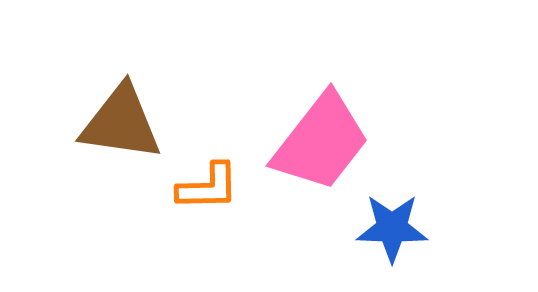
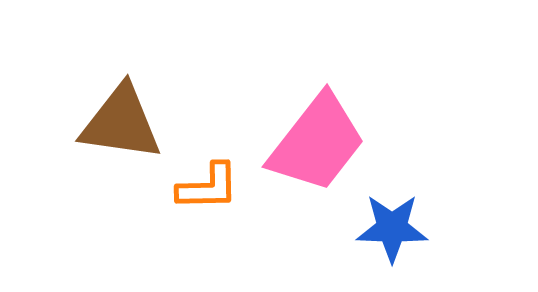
pink trapezoid: moved 4 px left, 1 px down
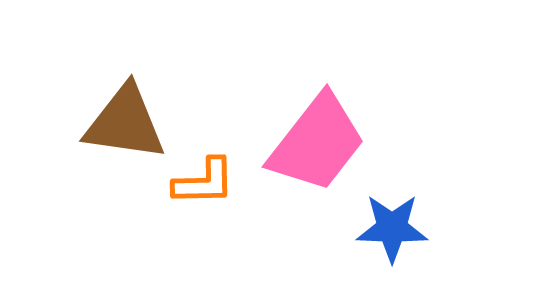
brown triangle: moved 4 px right
orange L-shape: moved 4 px left, 5 px up
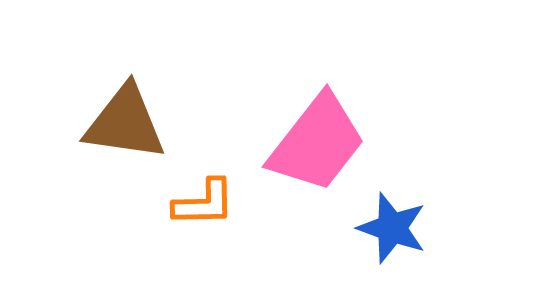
orange L-shape: moved 21 px down
blue star: rotated 18 degrees clockwise
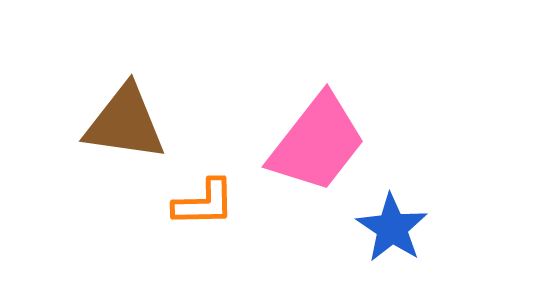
blue star: rotated 14 degrees clockwise
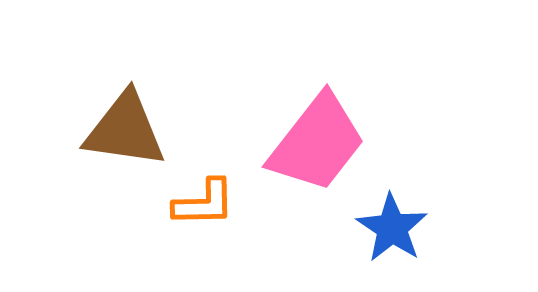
brown triangle: moved 7 px down
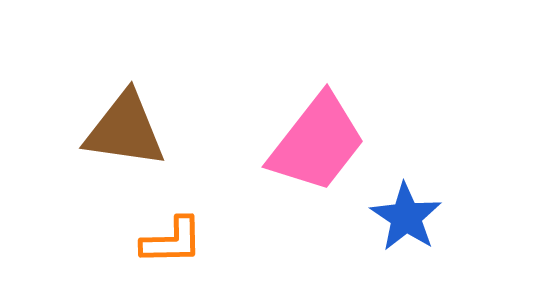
orange L-shape: moved 32 px left, 38 px down
blue star: moved 14 px right, 11 px up
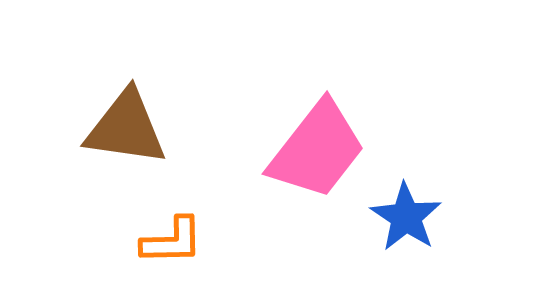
brown triangle: moved 1 px right, 2 px up
pink trapezoid: moved 7 px down
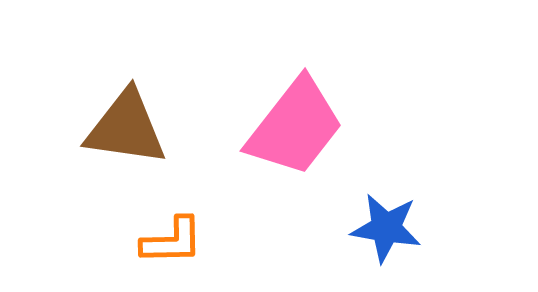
pink trapezoid: moved 22 px left, 23 px up
blue star: moved 20 px left, 11 px down; rotated 24 degrees counterclockwise
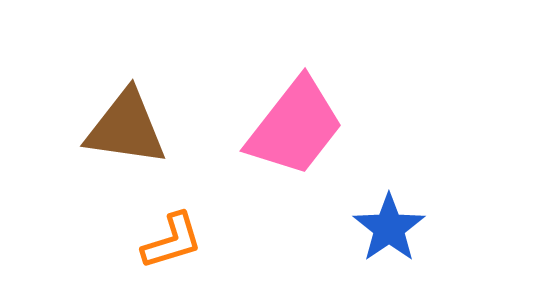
blue star: moved 3 px right; rotated 28 degrees clockwise
orange L-shape: rotated 16 degrees counterclockwise
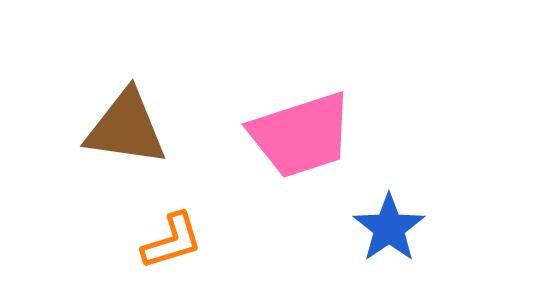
pink trapezoid: moved 6 px right, 8 px down; rotated 34 degrees clockwise
